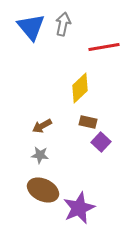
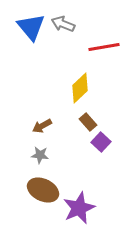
gray arrow: rotated 80 degrees counterclockwise
brown rectangle: rotated 36 degrees clockwise
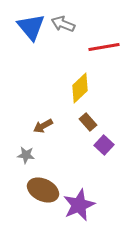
brown arrow: moved 1 px right
purple square: moved 3 px right, 3 px down
gray star: moved 14 px left
purple star: moved 3 px up
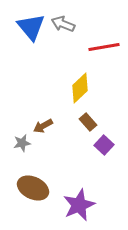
gray star: moved 4 px left, 12 px up; rotated 18 degrees counterclockwise
brown ellipse: moved 10 px left, 2 px up
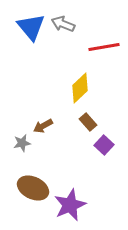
purple star: moved 9 px left
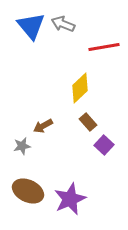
blue triangle: moved 1 px up
gray star: moved 3 px down
brown ellipse: moved 5 px left, 3 px down
purple star: moved 6 px up
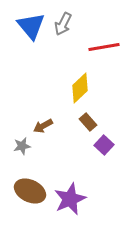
gray arrow: rotated 85 degrees counterclockwise
brown ellipse: moved 2 px right
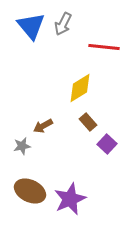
red line: rotated 16 degrees clockwise
yellow diamond: rotated 12 degrees clockwise
purple square: moved 3 px right, 1 px up
